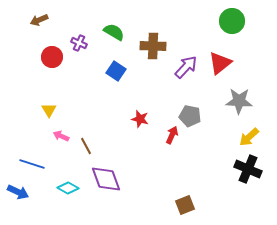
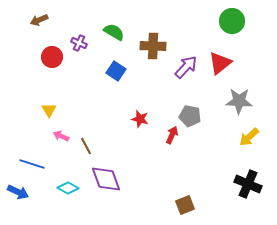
black cross: moved 15 px down
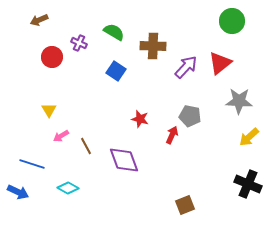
pink arrow: rotated 56 degrees counterclockwise
purple diamond: moved 18 px right, 19 px up
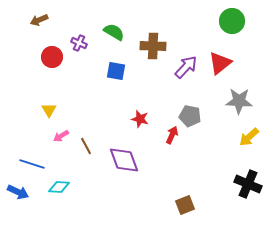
blue square: rotated 24 degrees counterclockwise
cyan diamond: moved 9 px left, 1 px up; rotated 25 degrees counterclockwise
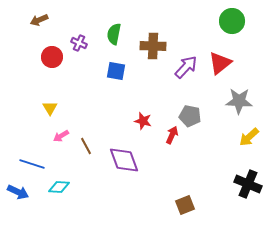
green semicircle: moved 2 px down; rotated 110 degrees counterclockwise
yellow triangle: moved 1 px right, 2 px up
red star: moved 3 px right, 2 px down
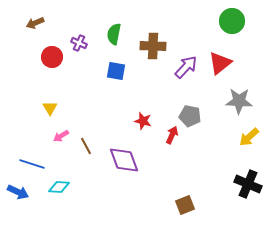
brown arrow: moved 4 px left, 3 px down
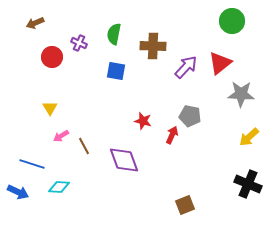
gray star: moved 2 px right, 7 px up
brown line: moved 2 px left
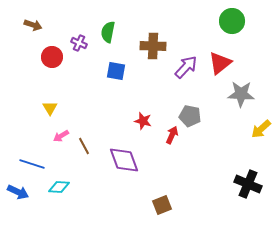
brown arrow: moved 2 px left, 2 px down; rotated 138 degrees counterclockwise
green semicircle: moved 6 px left, 2 px up
yellow arrow: moved 12 px right, 8 px up
brown square: moved 23 px left
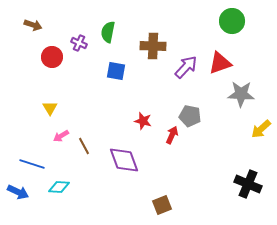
red triangle: rotated 20 degrees clockwise
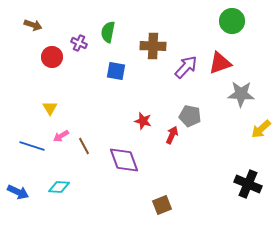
blue line: moved 18 px up
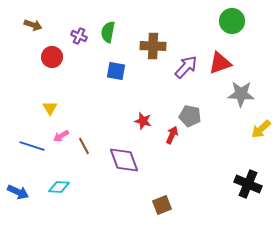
purple cross: moved 7 px up
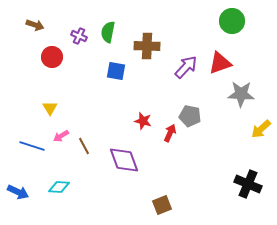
brown arrow: moved 2 px right
brown cross: moved 6 px left
red arrow: moved 2 px left, 2 px up
